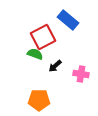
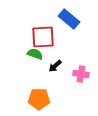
blue rectangle: moved 1 px right, 1 px up
red square: rotated 25 degrees clockwise
orange pentagon: moved 1 px up
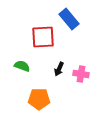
blue rectangle: rotated 10 degrees clockwise
green semicircle: moved 13 px left, 12 px down
black arrow: moved 4 px right, 3 px down; rotated 24 degrees counterclockwise
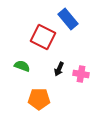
blue rectangle: moved 1 px left
red square: rotated 30 degrees clockwise
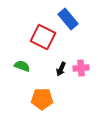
black arrow: moved 2 px right
pink cross: moved 6 px up; rotated 14 degrees counterclockwise
orange pentagon: moved 3 px right
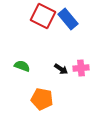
red square: moved 21 px up
black arrow: rotated 80 degrees counterclockwise
orange pentagon: rotated 10 degrees clockwise
